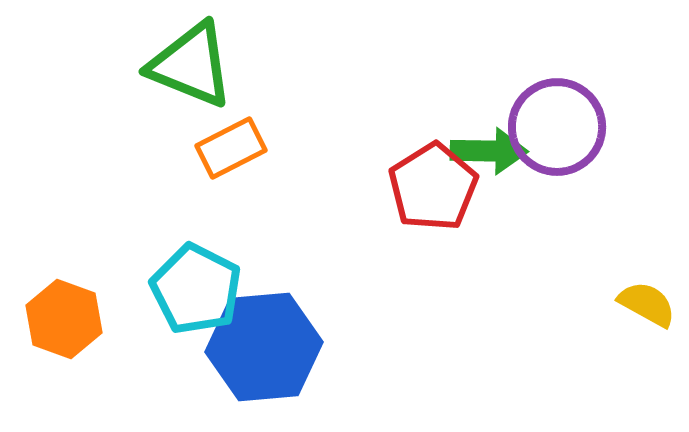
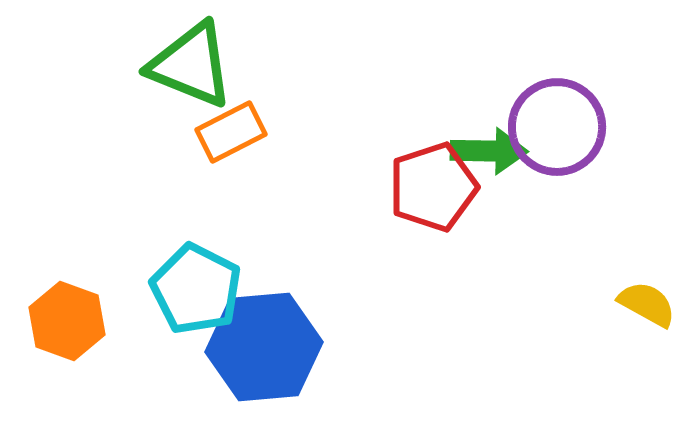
orange rectangle: moved 16 px up
red pentagon: rotated 14 degrees clockwise
orange hexagon: moved 3 px right, 2 px down
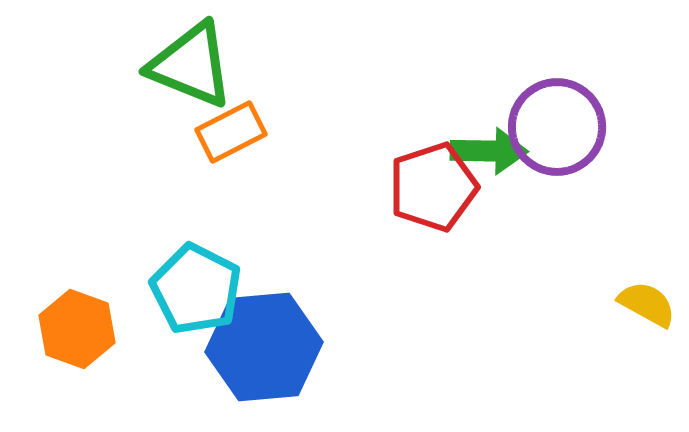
orange hexagon: moved 10 px right, 8 px down
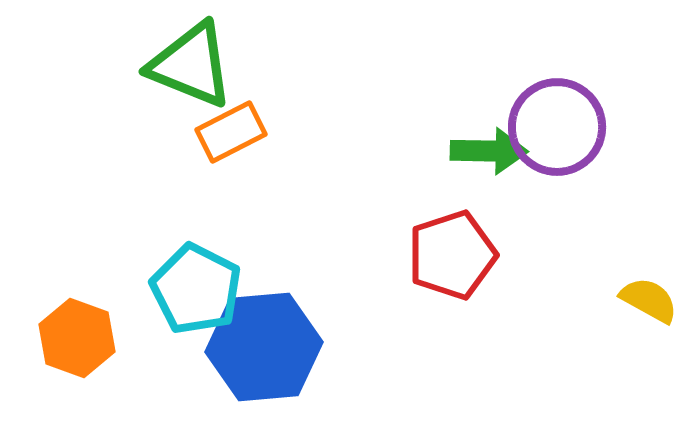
red pentagon: moved 19 px right, 68 px down
yellow semicircle: moved 2 px right, 4 px up
orange hexagon: moved 9 px down
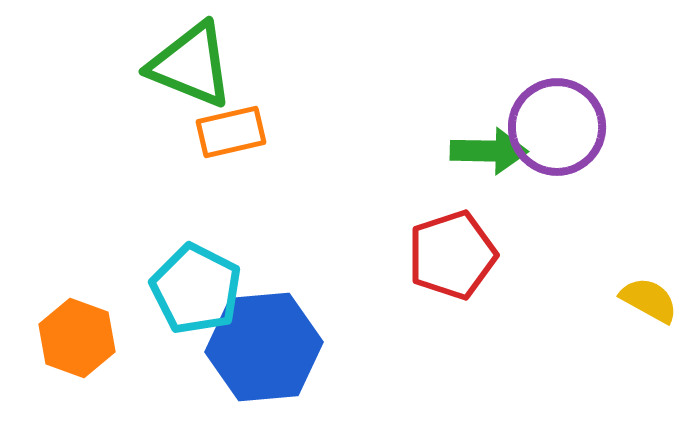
orange rectangle: rotated 14 degrees clockwise
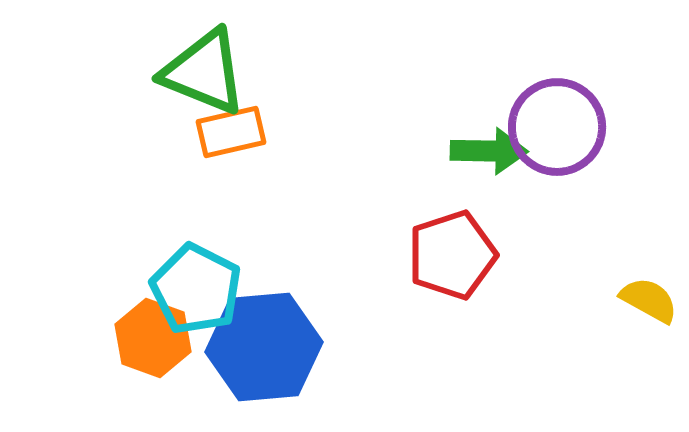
green triangle: moved 13 px right, 7 px down
orange hexagon: moved 76 px right
